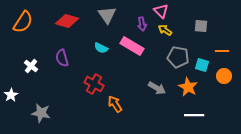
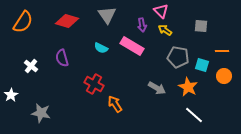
purple arrow: moved 1 px down
white line: rotated 42 degrees clockwise
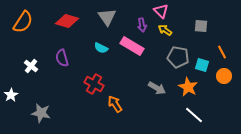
gray triangle: moved 2 px down
orange line: moved 1 px down; rotated 64 degrees clockwise
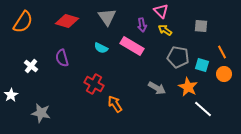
orange circle: moved 2 px up
white line: moved 9 px right, 6 px up
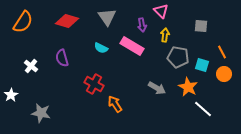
yellow arrow: moved 5 px down; rotated 64 degrees clockwise
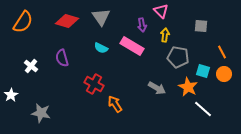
gray triangle: moved 6 px left
cyan square: moved 1 px right, 6 px down
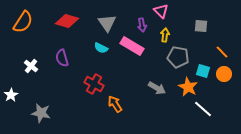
gray triangle: moved 6 px right, 6 px down
orange line: rotated 16 degrees counterclockwise
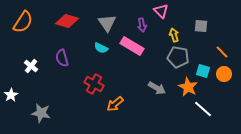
yellow arrow: moved 9 px right; rotated 24 degrees counterclockwise
orange arrow: rotated 96 degrees counterclockwise
